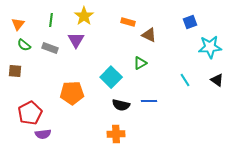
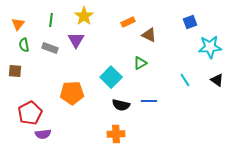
orange rectangle: rotated 40 degrees counterclockwise
green semicircle: rotated 40 degrees clockwise
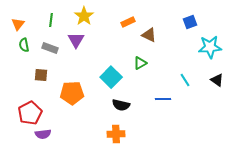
brown square: moved 26 px right, 4 px down
blue line: moved 14 px right, 2 px up
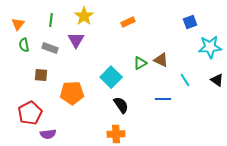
brown triangle: moved 12 px right, 25 px down
black semicircle: rotated 138 degrees counterclockwise
purple semicircle: moved 5 px right
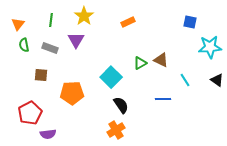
blue square: rotated 32 degrees clockwise
orange cross: moved 4 px up; rotated 30 degrees counterclockwise
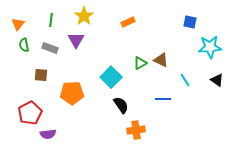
orange cross: moved 20 px right; rotated 24 degrees clockwise
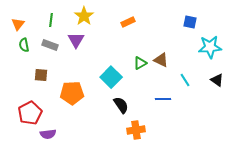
gray rectangle: moved 3 px up
